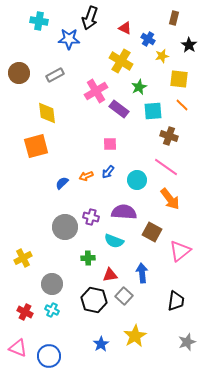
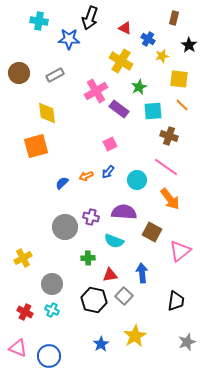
pink square at (110, 144): rotated 24 degrees counterclockwise
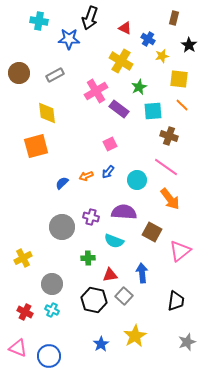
gray circle at (65, 227): moved 3 px left
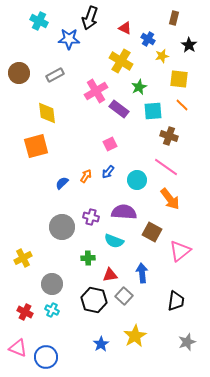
cyan cross at (39, 21): rotated 18 degrees clockwise
orange arrow at (86, 176): rotated 144 degrees clockwise
blue circle at (49, 356): moved 3 px left, 1 px down
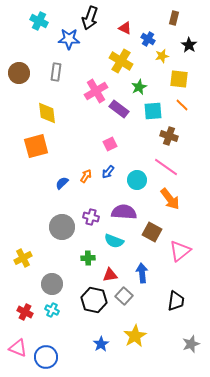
gray rectangle at (55, 75): moved 1 px right, 3 px up; rotated 54 degrees counterclockwise
gray star at (187, 342): moved 4 px right, 2 px down
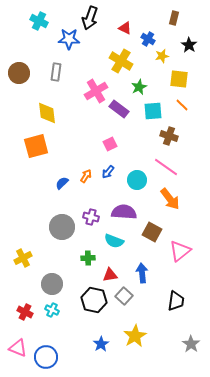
gray star at (191, 344): rotated 18 degrees counterclockwise
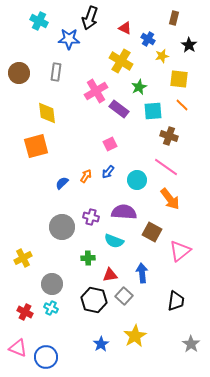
cyan cross at (52, 310): moved 1 px left, 2 px up
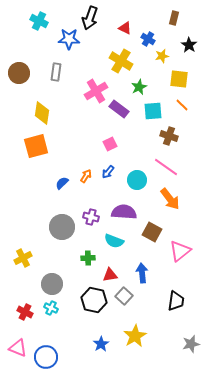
yellow diamond at (47, 113): moved 5 px left; rotated 15 degrees clockwise
gray star at (191, 344): rotated 24 degrees clockwise
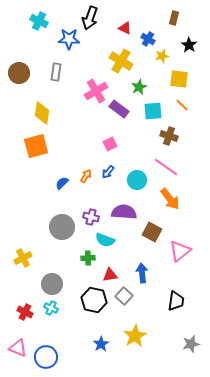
cyan semicircle at (114, 241): moved 9 px left, 1 px up
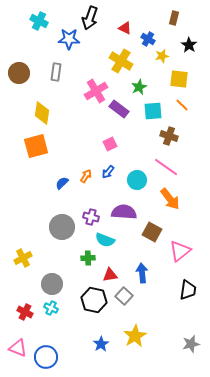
black trapezoid at (176, 301): moved 12 px right, 11 px up
